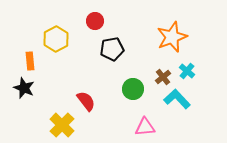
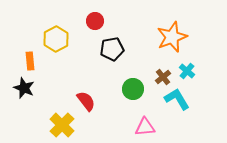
cyan L-shape: rotated 12 degrees clockwise
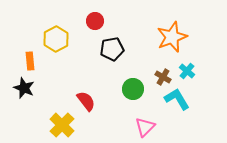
brown cross: rotated 21 degrees counterclockwise
pink triangle: rotated 40 degrees counterclockwise
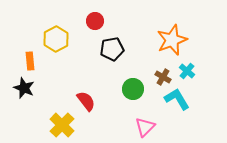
orange star: moved 3 px down
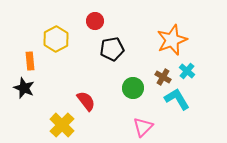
green circle: moved 1 px up
pink triangle: moved 2 px left
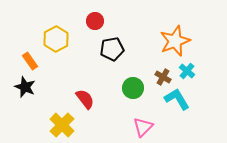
orange star: moved 3 px right, 1 px down
orange rectangle: rotated 30 degrees counterclockwise
black star: moved 1 px right, 1 px up
red semicircle: moved 1 px left, 2 px up
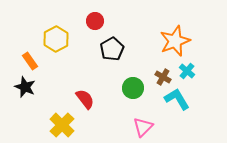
black pentagon: rotated 20 degrees counterclockwise
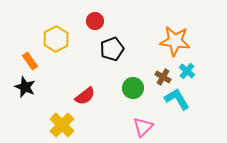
orange star: rotated 28 degrees clockwise
black pentagon: rotated 10 degrees clockwise
red semicircle: moved 3 px up; rotated 90 degrees clockwise
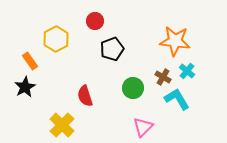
black star: rotated 20 degrees clockwise
red semicircle: rotated 110 degrees clockwise
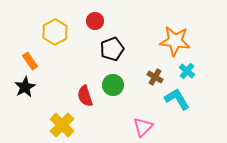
yellow hexagon: moved 1 px left, 7 px up
brown cross: moved 8 px left
green circle: moved 20 px left, 3 px up
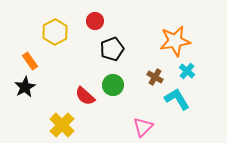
orange star: rotated 16 degrees counterclockwise
red semicircle: rotated 30 degrees counterclockwise
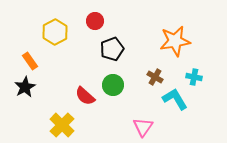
cyan cross: moved 7 px right, 6 px down; rotated 28 degrees counterclockwise
cyan L-shape: moved 2 px left
pink triangle: rotated 10 degrees counterclockwise
